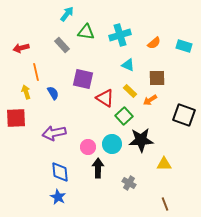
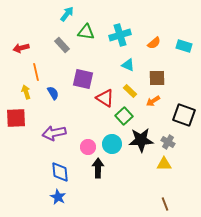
orange arrow: moved 3 px right, 1 px down
gray cross: moved 39 px right, 41 px up
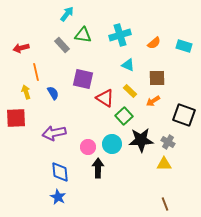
green triangle: moved 3 px left, 3 px down
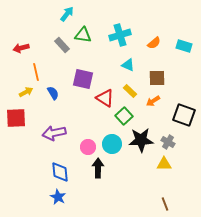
yellow arrow: rotated 80 degrees clockwise
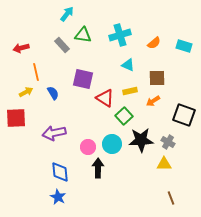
yellow rectangle: rotated 56 degrees counterclockwise
brown line: moved 6 px right, 6 px up
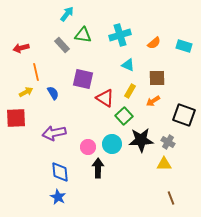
yellow rectangle: rotated 48 degrees counterclockwise
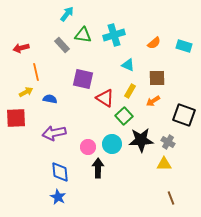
cyan cross: moved 6 px left
blue semicircle: moved 3 px left, 6 px down; rotated 48 degrees counterclockwise
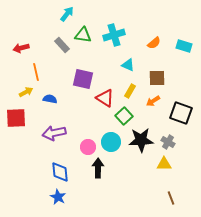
black square: moved 3 px left, 2 px up
cyan circle: moved 1 px left, 2 px up
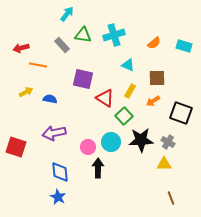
orange line: moved 2 px right, 7 px up; rotated 66 degrees counterclockwise
red square: moved 29 px down; rotated 20 degrees clockwise
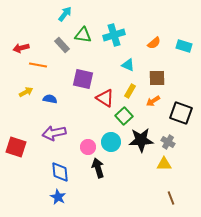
cyan arrow: moved 2 px left
black arrow: rotated 18 degrees counterclockwise
